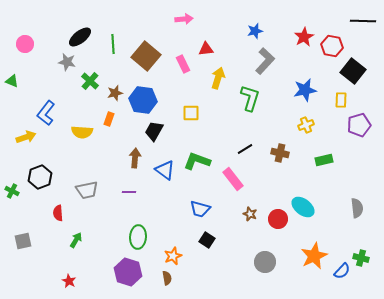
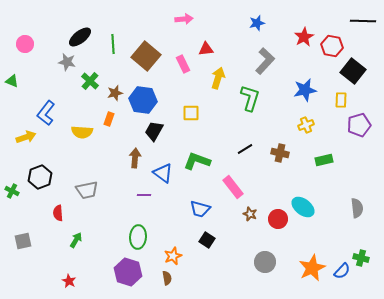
blue star at (255, 31): moved 2 px right, 8 px up
blue triangle at (165, 170): moved 2 px left, 3 px down
pink rectangle at (233, 179): moved 8 px down
purple line at (129, 192): moved 15 px right, 3 px down
orange star at (314, 256): moved 2 px left, 12 px down
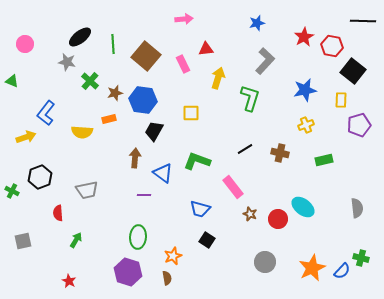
orange rectangle at (109, 119): rotated 56 degrees clockwise
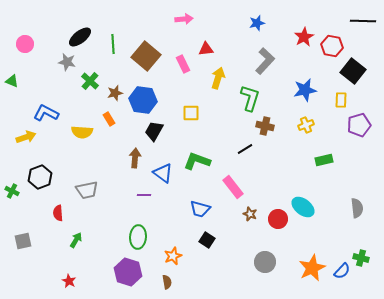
blue L-shape at (46, 113): rotated 80 degrees clockwise
orange rectangle at (109, 119): rotated 72 degrees clockwise
brown cross at (280, 153): moved 15 px left, 27 px up
brown semicircle at (167, 278): moved 4 px down
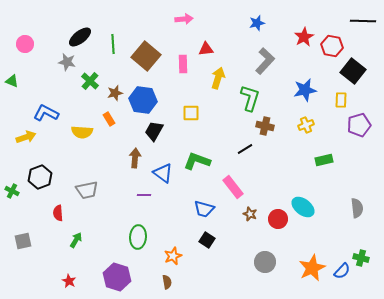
pink rectangle at (183, 64): rotated 24 degrees clockwise
blue trapezoid at (200, 209): moved 4 px right
purple hexagon at (128, 272): moved 11 px left, 5 px down
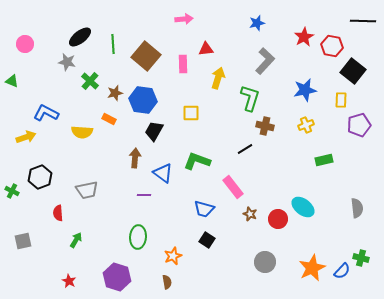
orange rectangle at (109, 119): rotated 32 degrees counterclockwise
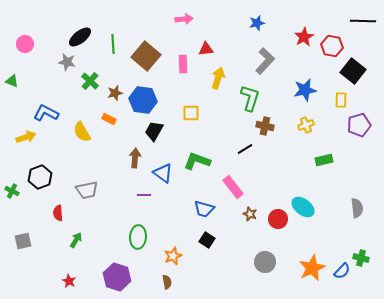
yellow semicircle at (82, 132): rotated 55 degrees clockwise
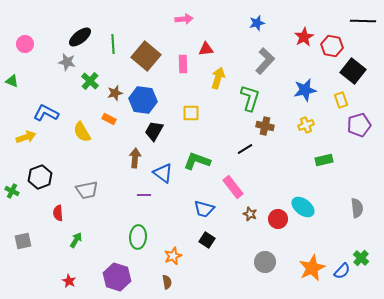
yellow rectangle at (341, 100): rotated 21 degrees counterclockwise
green cross at (361, 258): rotated 28 degrees clockwise
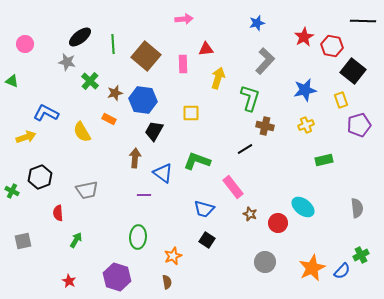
red circle at (278, 219): moved 4 px down
green cross at (361, 258): moved 3 px up; rotated 21 degrees clockwise
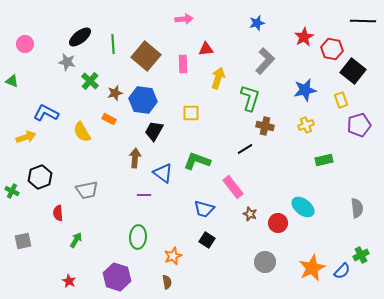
red hexagon at (332, 46): moved 3 px down
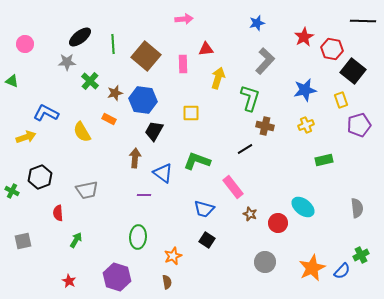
gray star at (67, 62): rotated 12 degrees counterclockwise
